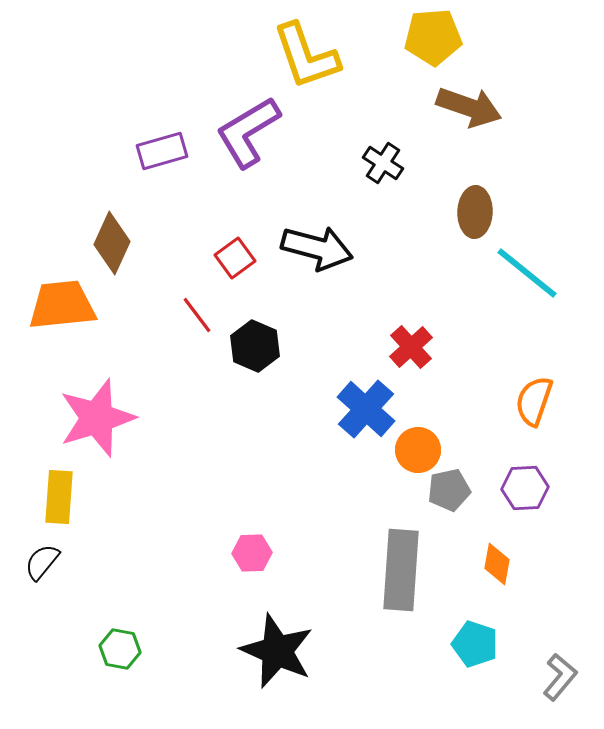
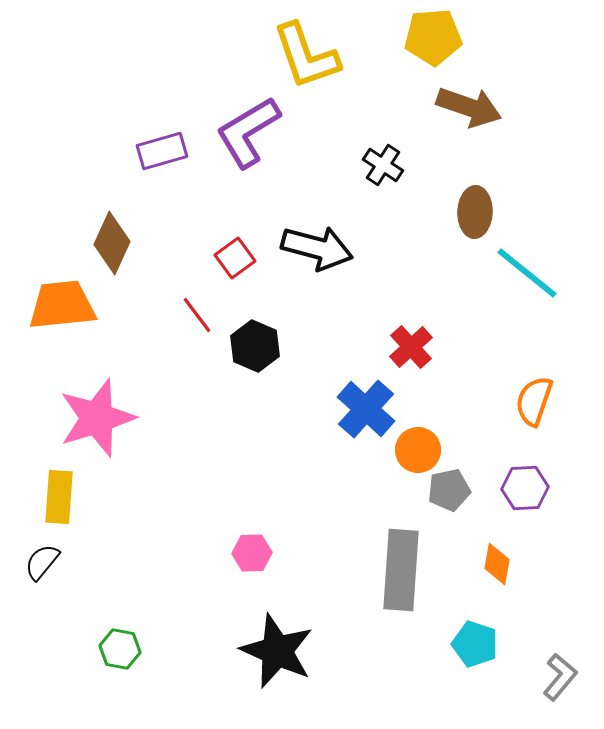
black cross: moved 2 px down
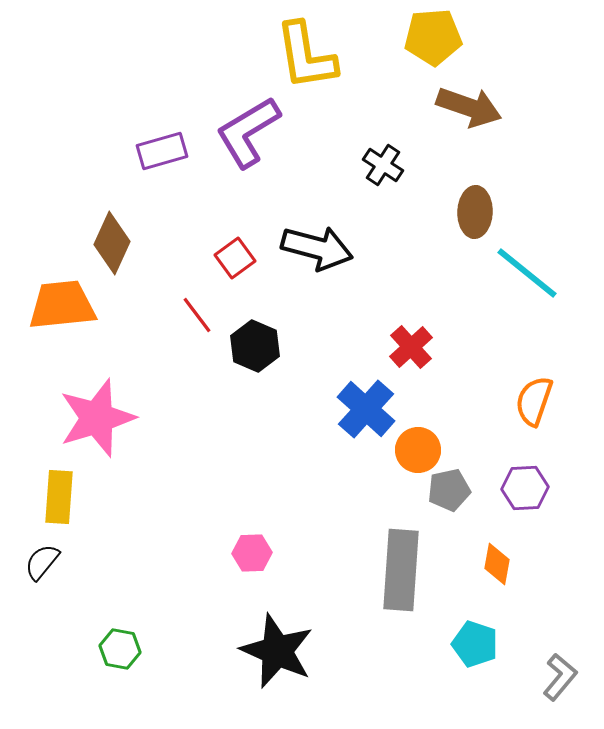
yellow L-shape: rotated 10 degrees clockwise
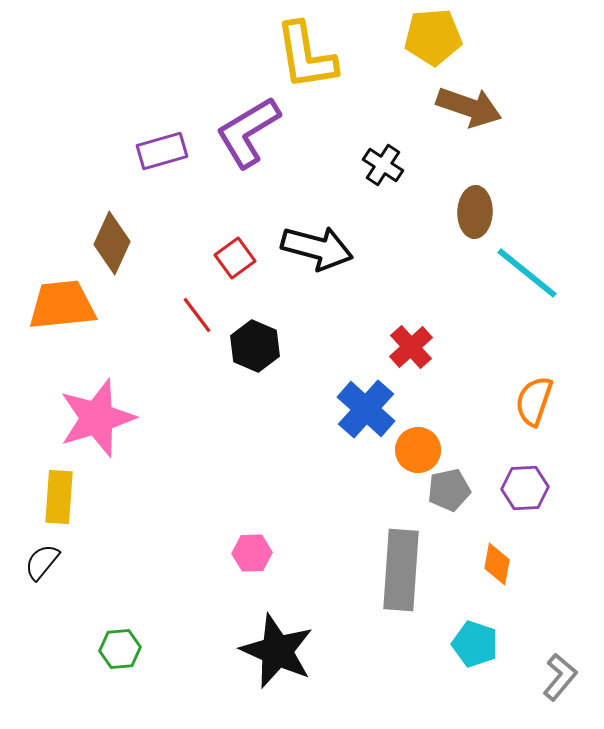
green hexagon: rotated 15 degrees counterclockwise
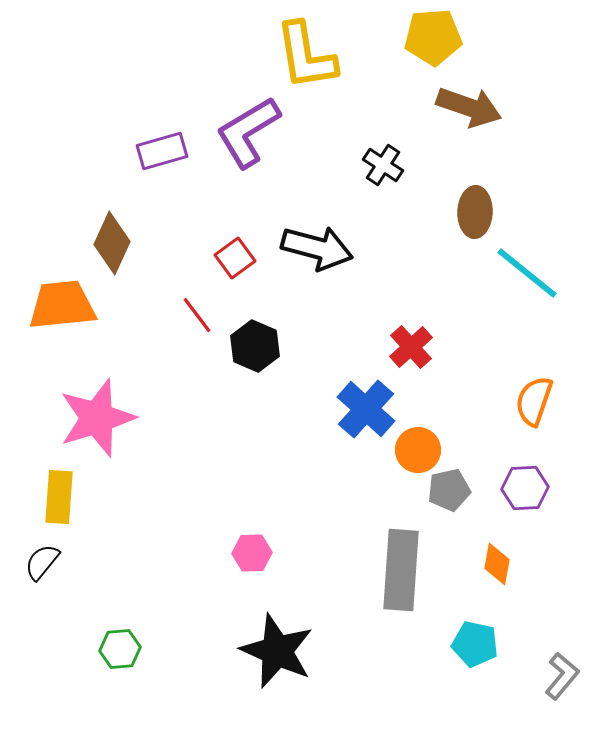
cyan pentagon: rotated 6 degrees counterclockwise
gray L-shape: moved 2 px right, 1 px up
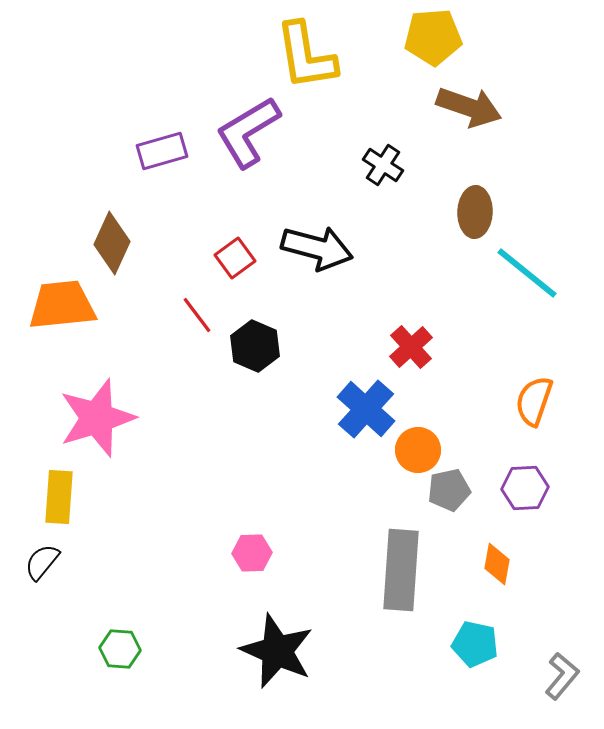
green hexagon: rotated 9 degrees clockwise
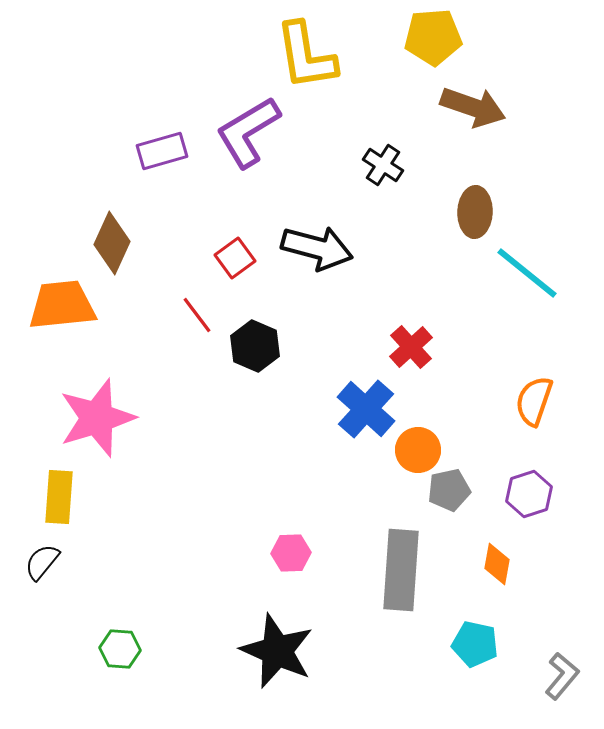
brown arrow: moved 4 px right
purple hexagon: moved 4 px right, 6 px down; rotated 15 degrees counterclockwise
pink hexagon: moved 39 px right
